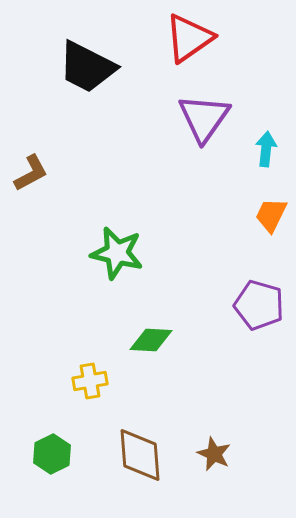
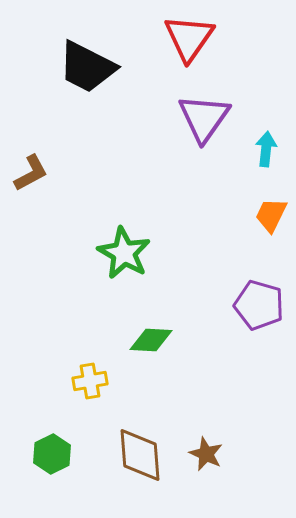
red triangle: rotated 20 degrees counterclockwise
green star: moved 7 px right; rotated 16 degrees clockwise
brown star: moved 8 px left
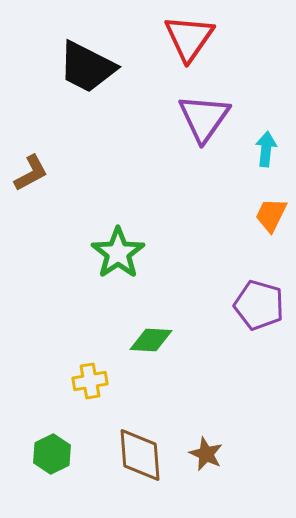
green star: moved 6 px left; rotated 8 degrees clockwise
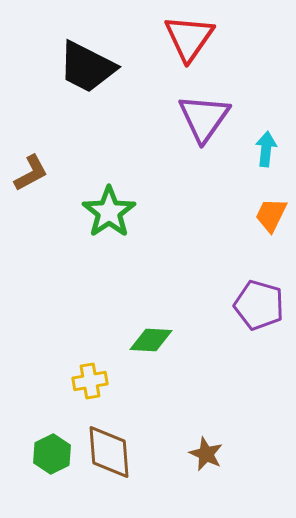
green star: moved 9 px left, 41 px up
brown diamond: moved 31 px left, 3 px up
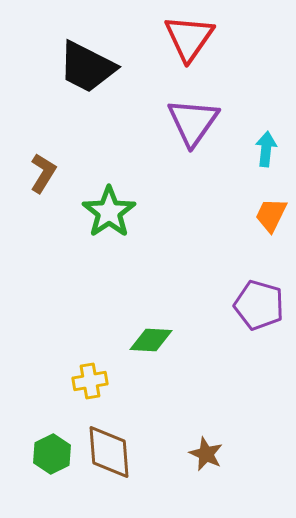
purple triangle: moved 11 px left, 4 px down
brown L-shape: moved 12 px right; rotated 30 degrees counterclockwise
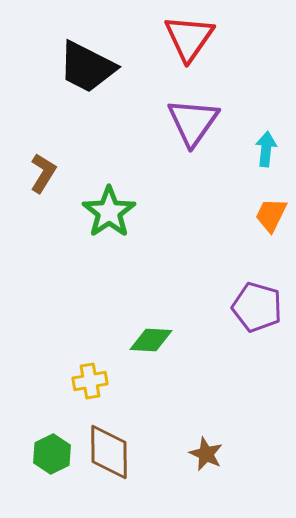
purple pentagon: moved 2 px left, 2 px down
brown diamond: rotated 4 degrees clockwise
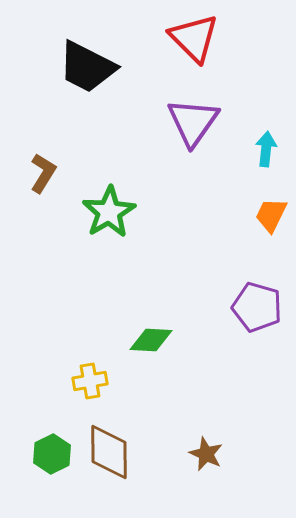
red triangle: moved 5 px right; rotated 20 degrees counterclockwise
green star: rotated 4 degrees clockwise
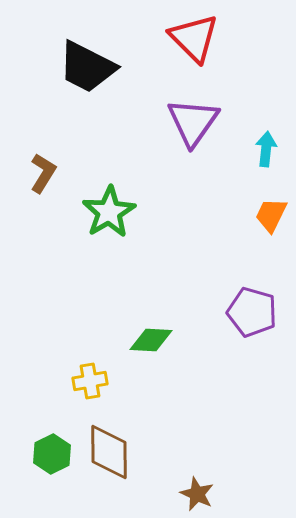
purple pentagon: moved 5 px left, 5 px down
brown star: moved 9 px left, 40 px down
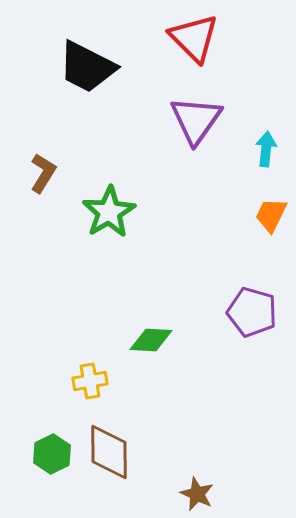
purple triangle: moved 3 px right, 2 px up
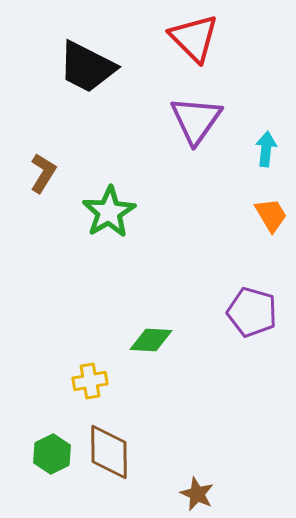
orange trapezoid: rotated 123 degrees clockwise
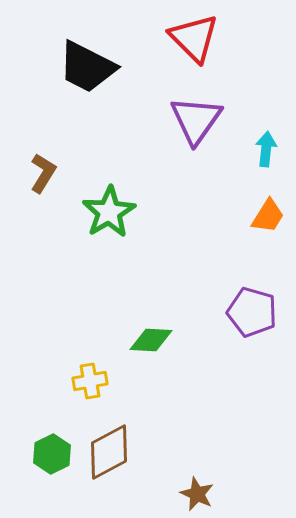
orange trapezoid: moved 3 px left, 1 px down; rotated 63 degrees clockwise
brown diamond: rotated 62 degrees clockwise
